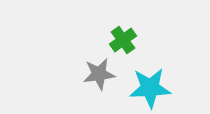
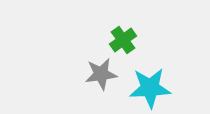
gray star: moved 2 px right
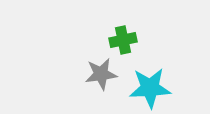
green cross: rotated 24 degrees clockwise
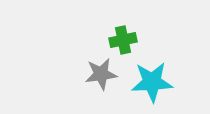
cyan star: moved 2 px right, 6 px up
